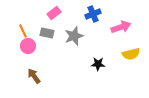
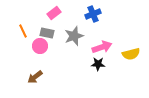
pink arrow: moved 19 px left, 20 px down
pink circle: moved 12 px right
brown arrow: moved 1 px right, 1 px down; rotated 91 degrees counterclockwise
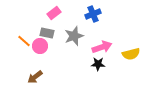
orange line: moved 1 px right, 10 px down; rotated 24 degrees counterclockwise
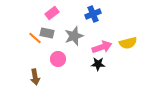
pink rectangle: moved 2 px left
orange line: moved 11 px right, 3 px up
pink circle: moved 18 px right, 13 px down
yellow semicircle: moved 3 px left, 11 px up
brown arrow: rotated 63 degrees counterclockwise
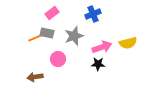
orange line: rotated 64 degrees counterclockwise
brown arrow: rotated 91 degrees clockwise
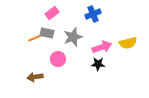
gray star: moved 1 px left, 1 px down
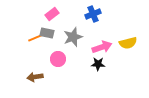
pink rectangle: moved 1 px down
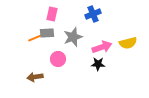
pink rectangle: rotated 40 degrees counterclockwise
gray rectangle: rotated 16 degrees counterclockwise
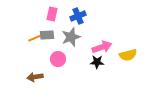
blue cross: moved 15 px left, 2 px down
gray rectangle: moved 2 px down
gray star: moved 2 px left
yellow semicircle: moved 12 px down
black star: moved 1 px left, 2 px up
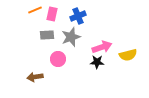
orange line: moved 28 px up
